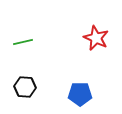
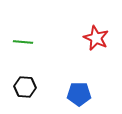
green line: rotated 18 degrees clockwise
blue pentagon: moved 1 px left
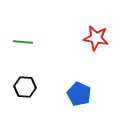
red star: rotated 15 degrees counterclockwise
blue pentagon: rotated 25 degrees clockwise
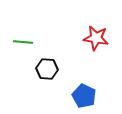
black hexagon: moved 22 px right, 18 px up
blue pentagon: moved 5 px right, 2 px down
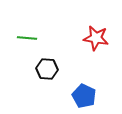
green line: moved 4 px right, 4 px up
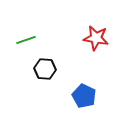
green line: moved 1 px left, 2 px down; rotated 24 degrees counterclockwise
black hexagon: moved 2 px left
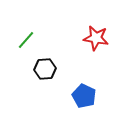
green line: rotated 30 degrees counterclockwise
black hexagon: rotated 10 degrees counterclockwise
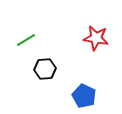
green line: rotated 18 degrees clockwise
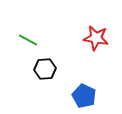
green line: moved 2 px right; rotated 60 degrees clockwise
